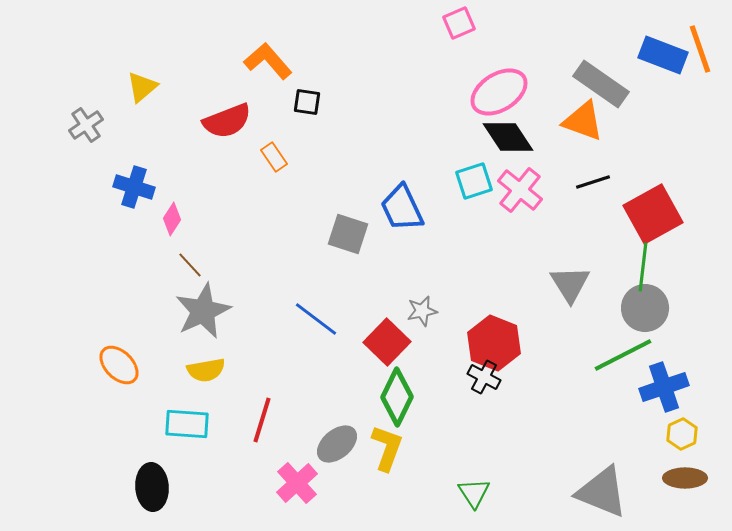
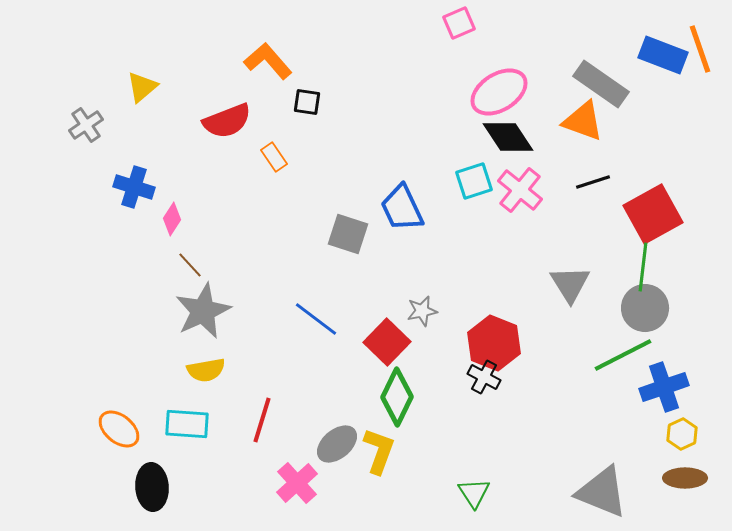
orange ellipse at (119, 365): moved 64 px down; rotated 6 degrees counterclockwise
yellow L-shape at (387, 448): moved 8 px left, 3 px down
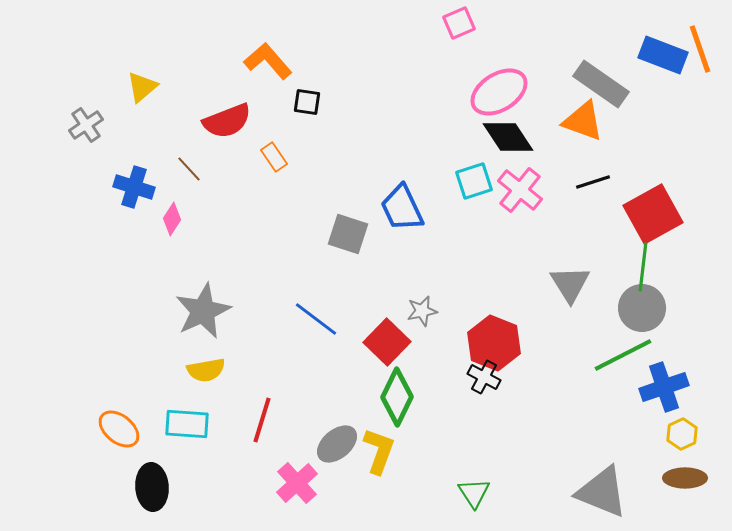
brown line at (190, 265): moved 1 px left, 96 px up
gray circle at (645, 308): moved 3 px left
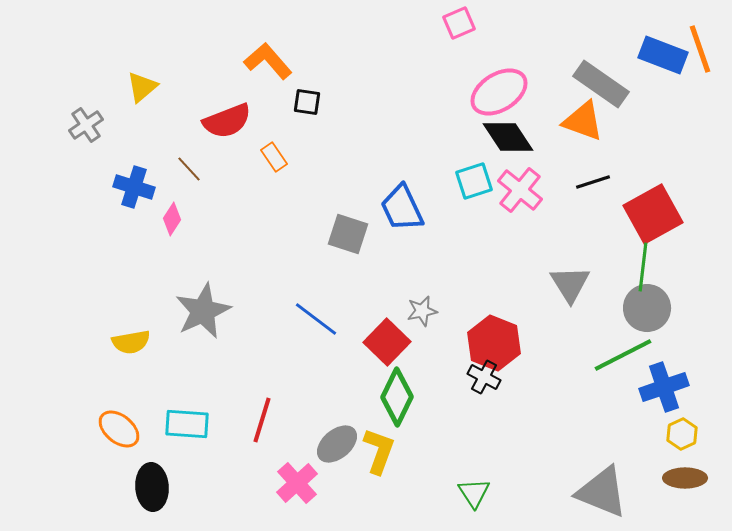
gray circle at (642, 308): moved 5 px right
yellow semicircle at (206, 370): moved 75 px left, 28 px up
